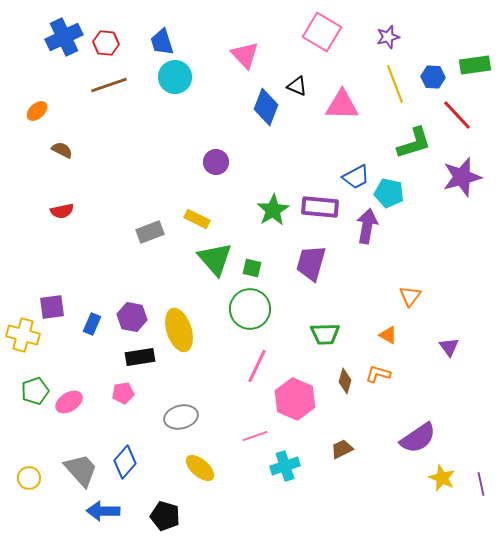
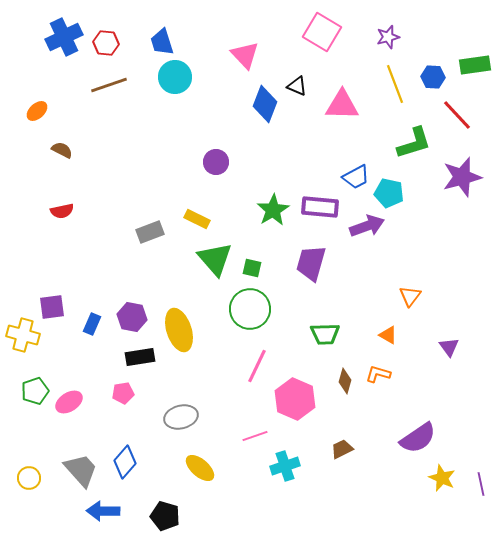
blue diamond at (266, 107): moved 1 px left, 3 px up
purple arrow at (367, 226): rotated 60 degrees clockwise
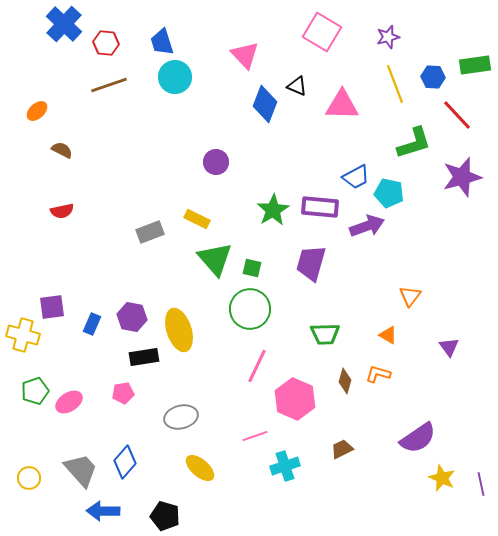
blue cross at (64, 37): moved 13 px up; rotated 21 degrees counterclockwise
black rectangle at (140, 357): moved 4 px right
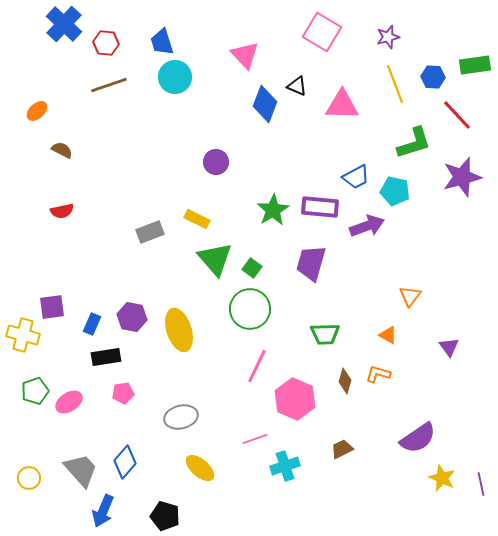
cyan pentagon at (389, 193): moved 6 px right, 2 px up
green square at (252, 268): rotated 24 degrees clockwise
black rectangle at (144, 357): moved 38 px left
pink line at (255, 436): moved 3 px down
blue arrow at (103, 511): rotated 68 degrees counterclockwise
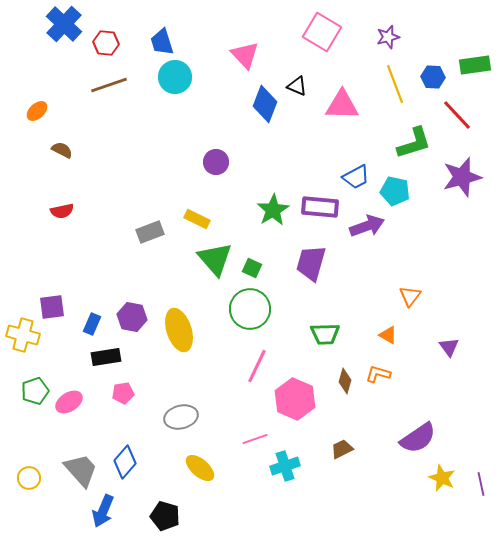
green square at (252, 268): rotated 12 degrees counterclockwise
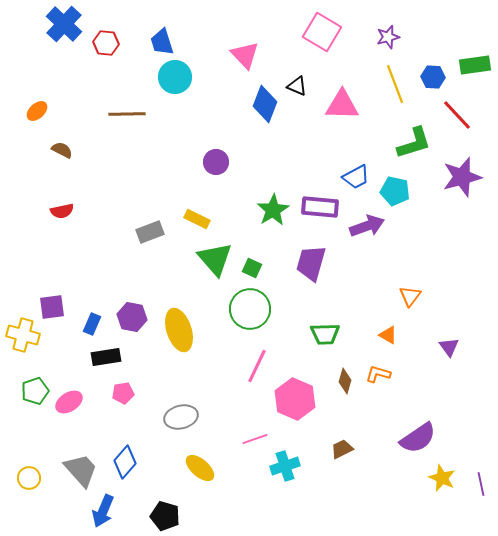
brown line at (109, 85): moved 18 px right, 29 px down; rotated 18 degrees clockwise
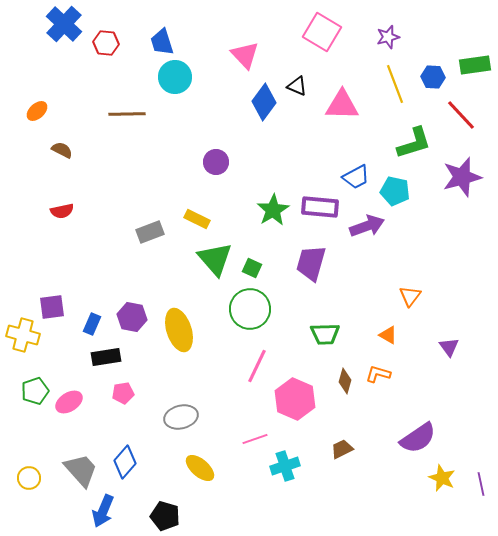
blue diamond at (265, 104): moved 1 px left, 2 px up; rotated 15 degrees clockwise
red line at (457, 115): moved 4 px right
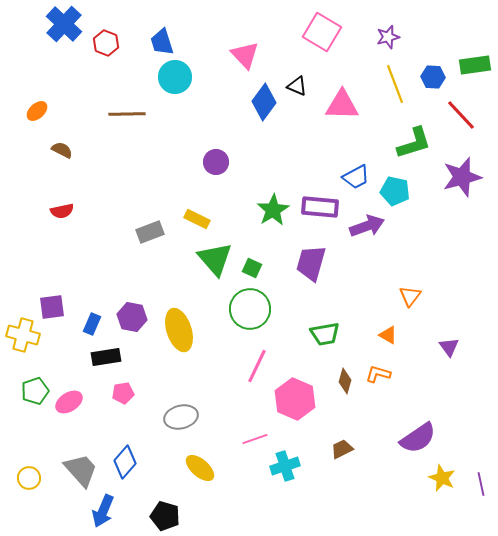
red hexagon at (106, 43): rotated 15 degrees clockwise
green trapezoid at (325, 334): rotated 8 degrees counterclockwise
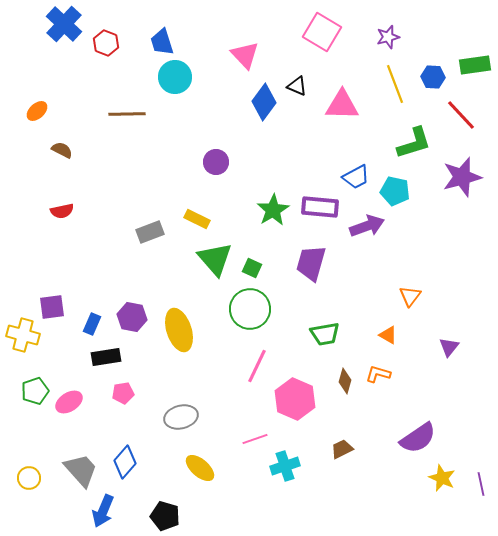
purple triangle at (449, 347): rotated 15 degrees clockwise
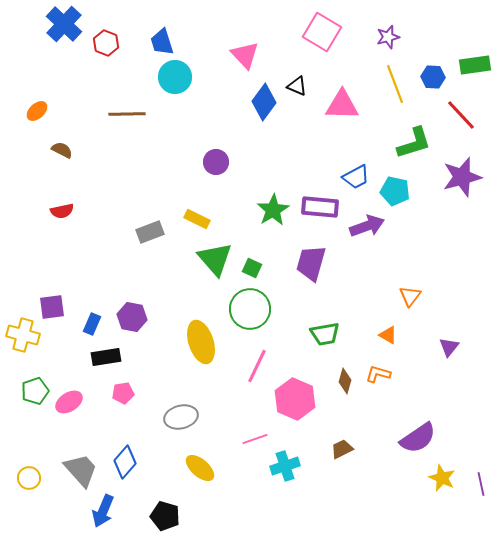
yellow ellipse at (179, 330): moved 22 px right, 12 px down
